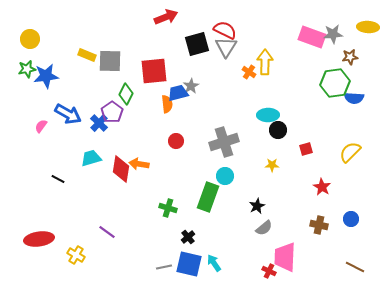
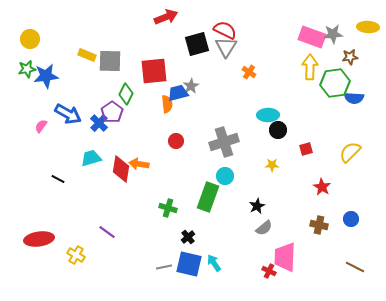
yellow arrow at (265, 62): moved 45 px right, 5 px down
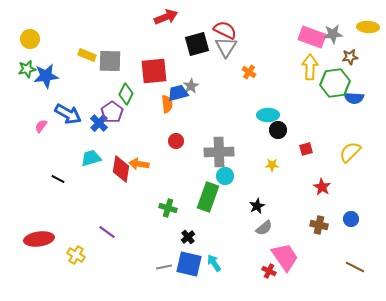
gray cross at (224, 142): moved 5 px left, 10 px down; rotated 16 degrees clockwise
pink trapezoid at (285, 257): rotated 144 degrees clockwise
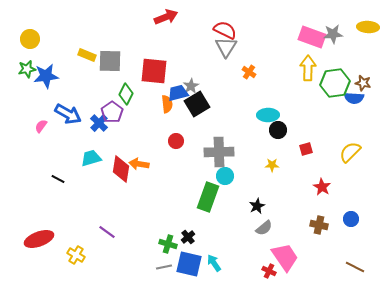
black square at (197, 44): moved 60 px down; rotated 15 degrees counterclockwise
brown star at (350, 57): moved 13 px right, 26 px down; rotated 21 degrees clockwise
yellow arrow at (310, 67): moved 2 px left, 1 px down
red square at (154, 71): rotated 12 degrees clockwise
green cross at (168, 208): moved 36 px down
red ellipse at (39, 239): rotated 12 degrees counterclockwise
